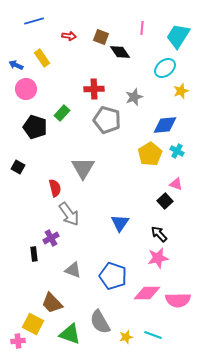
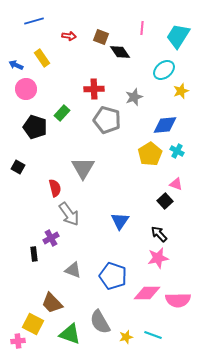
cyan ellipse at (165, 68): moved 1 px left, 2 px down
blue triangle at (120, 223): moved 2 px up
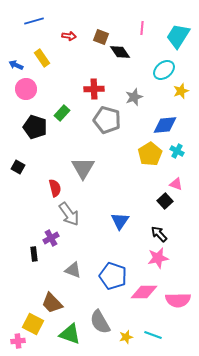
pink diamond at (147, 293): moved 3 px left, 1 px up
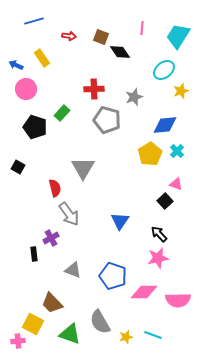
cyan cross at (177, 151): rotated 16 degrees clockwise
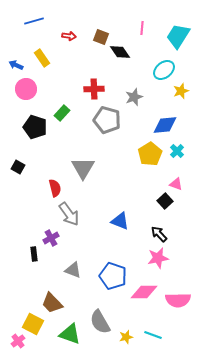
blue triangle at (120, 221): rotated 42 degrees counterclockwise
pink cross at (18, 341): rotated 32 degrees counterclockwise
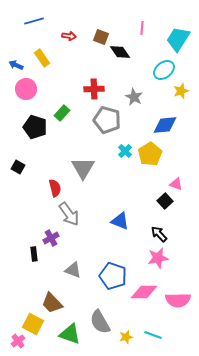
cyan trapezoid at (178, 36): moved 3 px down
gray star at (134, 97): rotated 24 degrees counterclockwise
cyan cross at (177, 151): moved 52 px left
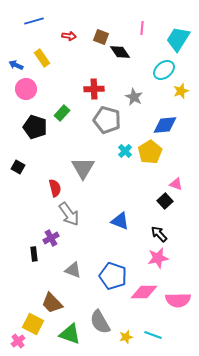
yellow pentagon at (150, 154): moved 2 px up
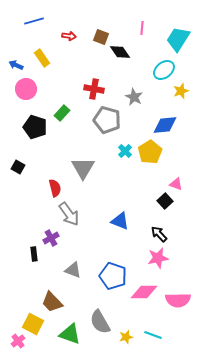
red cross at (94, 89): rotated 12 degrees clockwise
brown trapezoid at (52, 303): moved 1 px up
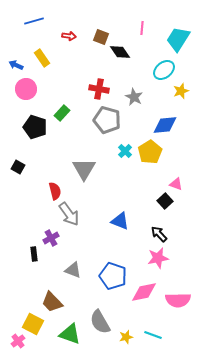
red cross at (94, 89): moved 5 px right
gray triangle at (83, 168): moved 1 px right, 1 px down
red semicircle at (55, 188): moved 3 px down
pink diamond at (144, 292): rotated 12 degrees counterclockwise
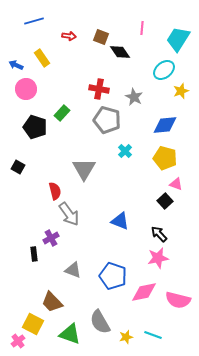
yellow pentagon at (150, 152): moved 15 px right, 6 px down; rotated 25 degrees counterclockwise
pink semicircle at (178, 300): rotated 15 degrees clockwise
